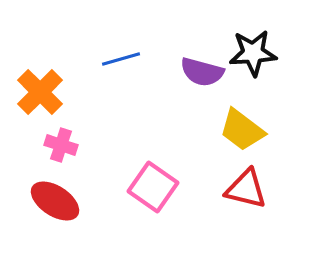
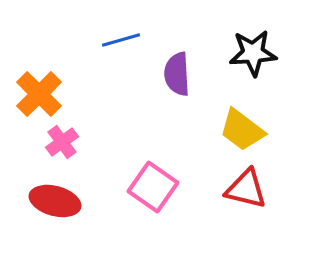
blue line: moved 19 px up
purple semicircle: moved 25 px left, 2 px down; rotated 72 degrees clockwise
orange cross: moved 1 px left, 2 px down
pink cross: moved 1 px right, 3 px up; rotated 36 degrees clockwise
red ellipse: rotated 18 degrees counterclockwise
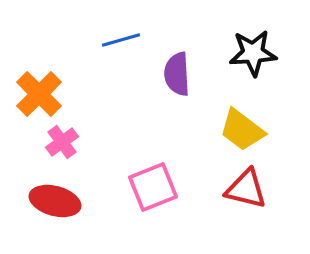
pink square: rotated 33 degrees clockwise
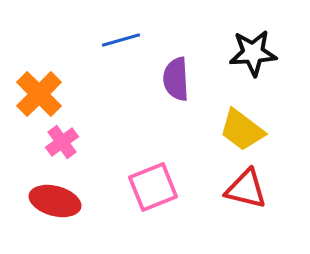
purple semicircle: moved 1 px left, 5 px down
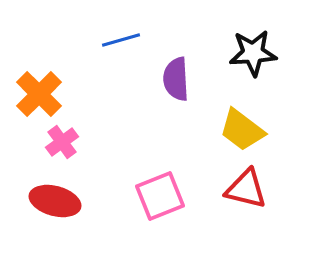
pink square: moved 7 px right, 9 px down
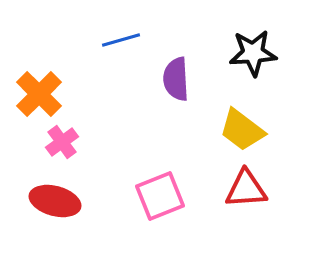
red triangle: rotated 18 degrees counterclockwise
